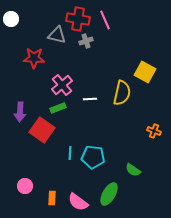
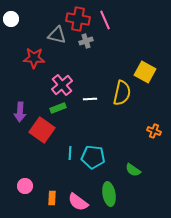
green ellipse: rotated 40 degrees counterclockwise
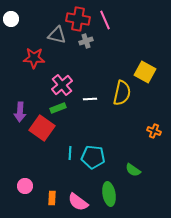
red square: moved 2 px up
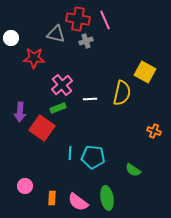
white circle: moved 19 px down
gray triangle: moved 1 px left, 1 px up
green ellipse: moved 2 px left, 4 px down
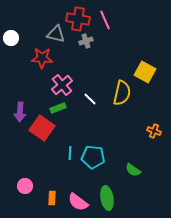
red star: moved 8 px right
white line: rotated 48 degrees clockwise
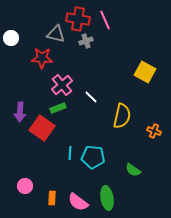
yellow semicircle: moved 23 px down
white line: moved 1 px right, 2 px up
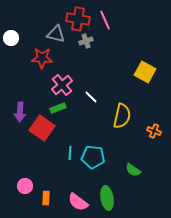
orange rectangle: moved 6 px left
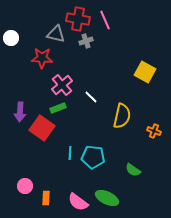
green ellipse: rotated 55 degrees counterclockwise
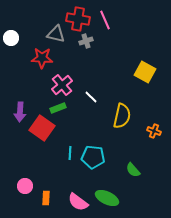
green semicircle: rotated 14 degrees clockwise
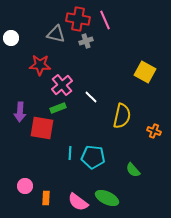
red star: moved 2 px left, 7 px down
red square: rotated 25 degrees counterclockwise
